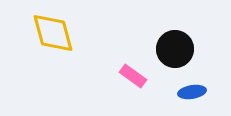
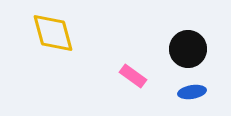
black circle: moved 13 px right
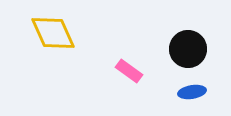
yellow diamond: rotated 9 degrees counterclockwise
pink rectangle: moved 4 px left, 5 px up
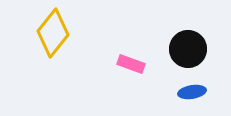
yellow diamond: rotated 63 degrees clockwise
pink rectangle: moved 2 px right, 7 px up; rotated 16 degrees counterclockwise
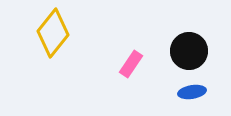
black circle: moved 1 px right, 2 px down
pink rectangle: rotated 76 degrees counterclockwise
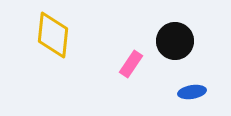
yellow diamond: moved 2 px down; rotated 33 degrees counterclockwise
black circle: moved 14 px left, 10 px up
